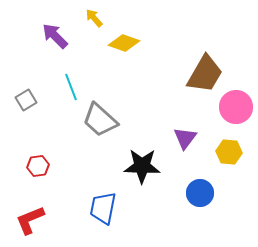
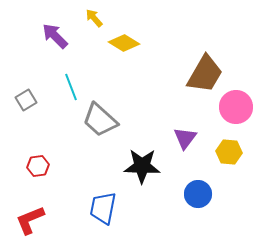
yellow diamond: rotated 12 degrees clockwise
blue circle: moved 2 px left, 1 px down
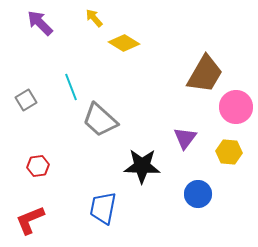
purple arrow: moved 15 px left, 13 px up
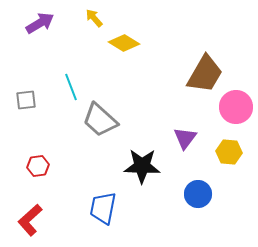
purple arrow: rotated 104 degrees clockwise
gray square: rotated 25 degrees clockwise
red L-shape: rotated 20 degrees counterclockwise
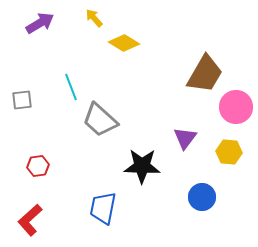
gray square: moved 4 px left
blue circle: moved 4 px right, 3 px down
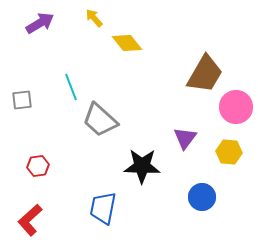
yellow diamond: moved 3 px right; rotated 20 degrees clockwise
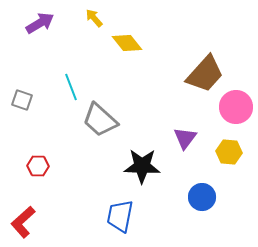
brown trapezoid: rotated 12 degrees clockwise
gray square: rotated 25 degrees clockwise
red hexagon: rotated 10 degrees clockwise
blue trapezoid: moved 17 px right, 8 px down
red L-shape: moved 7 px left, 2 px down
